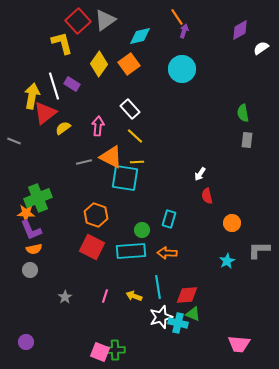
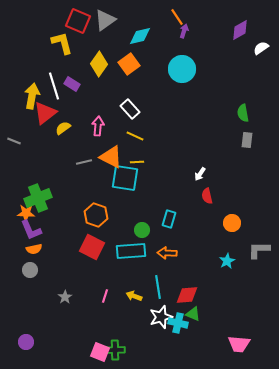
red square at (78, 21): rotated 25 degrees counterclockwise
yellow line at (135, 136): rotated 18 degrees counterclockwise
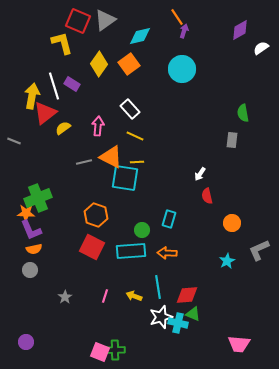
gray rectangle at (247, 140): moved 15 px left
gray L-shape at (259, 250): rotated 25 degrees counterclockwise
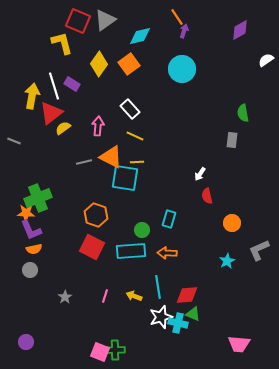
white semicircle at (261, 48): moved 5 px right, 12 px down
red triangle at (45, 113): moved 6 px right
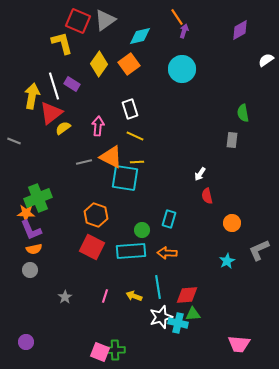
white rectangle at (130, 109): rotated 24 degrees clockwise
green triangle at (193, 314): rotated 28 degrees counterclockwise
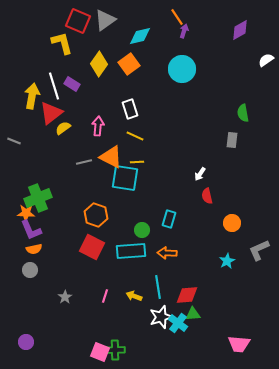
cyan cross at (178, 323): rotated 24 degrees clockwise
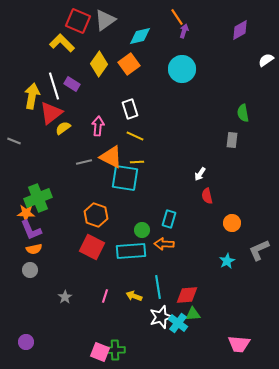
yellow L-shape at (62, 43): rotated 30 degrees counterclockwise
orange arrow at (167, 253): moved 3 px left, 9 px up
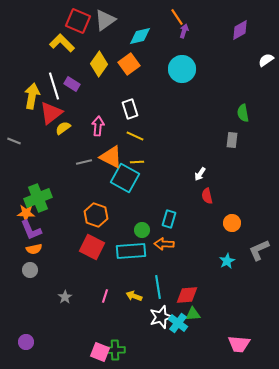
cyan square at (125, 178): rotated 20 degrees clockwise
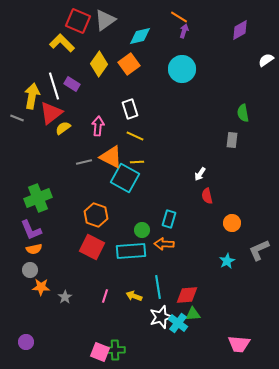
orange line at (177, 17): moved 2 px right; rotated 24 degrees counterclockwise
gray line at (14, 141): moved 3 px right, 23 px up
orange star at (26, 213): moved 15 px right, 74 px down
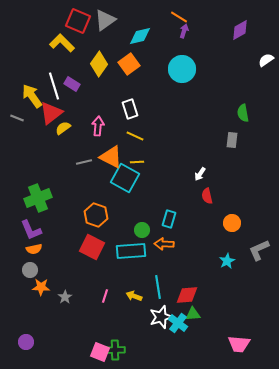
yellow arrow at (32, 96): rotated 45 degrees counterclockwise
